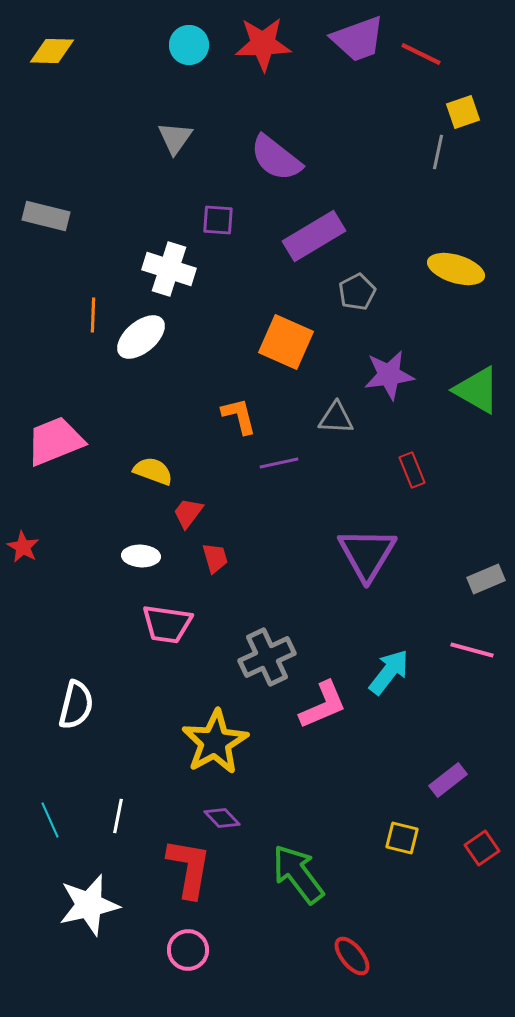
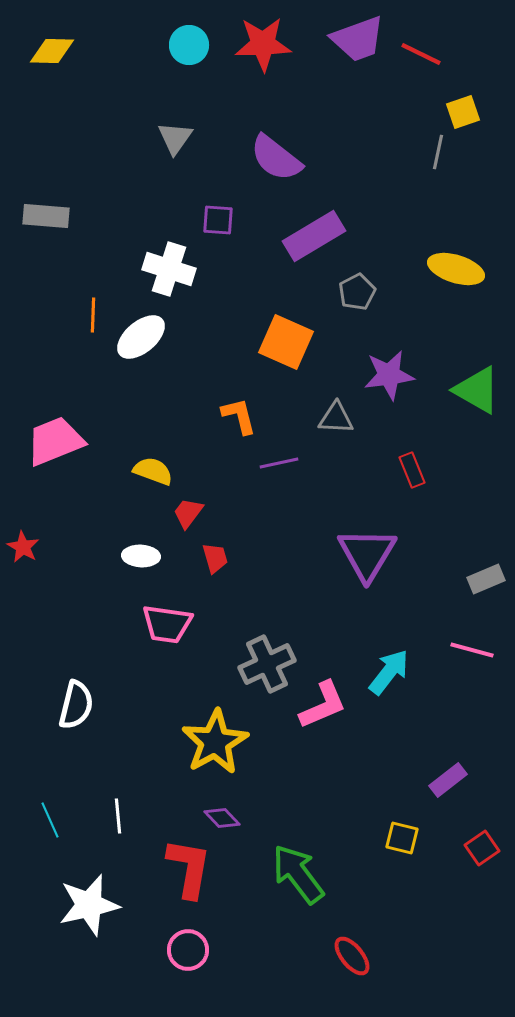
gray rectangle at (46, 216): rotated 9 degrees counterclockwise
gray cross at (267, 657): moved 7 px down
white line at (118, 816): rotated 16 degrees counterclockwise
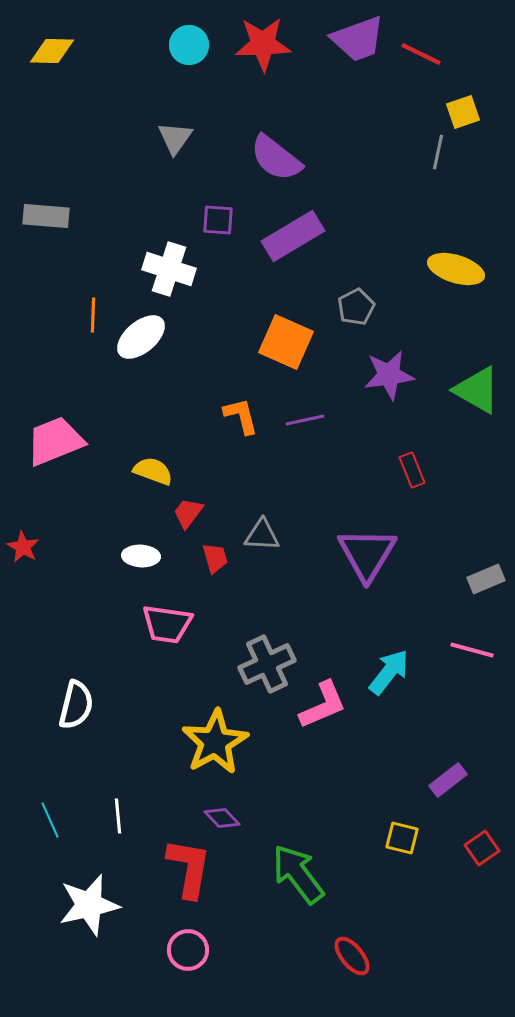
purple rectangle at (314, 236): moved 21 px left
gray pentagon at (357, 292): moved 1 px left, 15 px down
orange L-shape at (239, 416): moved 2 px right
gray triangle at (336, 418): moved 74 px left, 117 px down
purple line at (279, 463): moved 26 px right, 43 px up
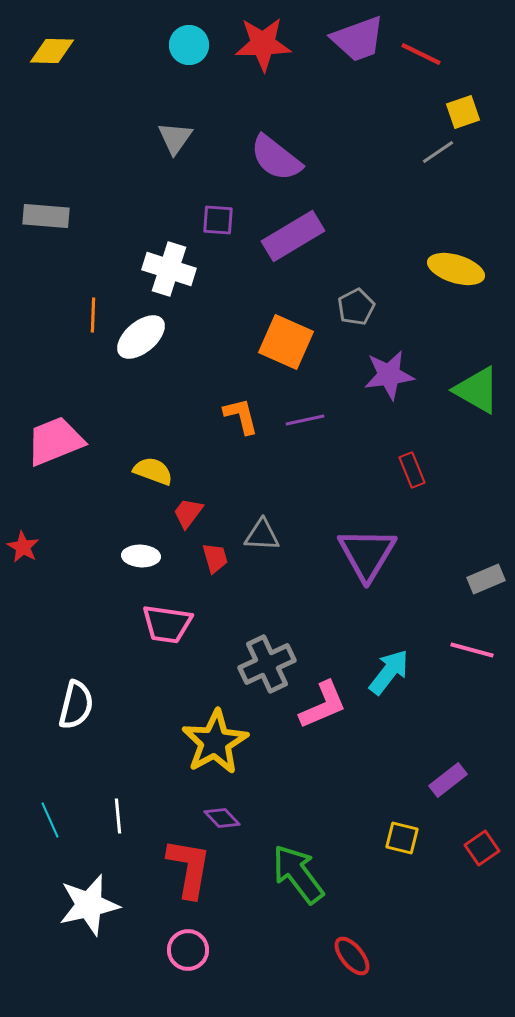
gray line at (438, 152): rotated 44 degrees clockwise
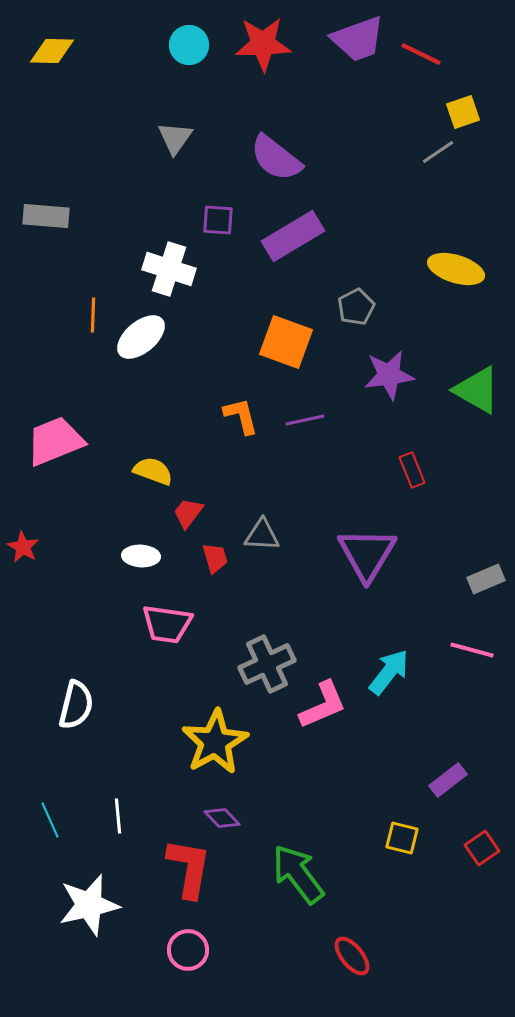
orange square at (286, 342): rotated 4 degrees counterclockwise
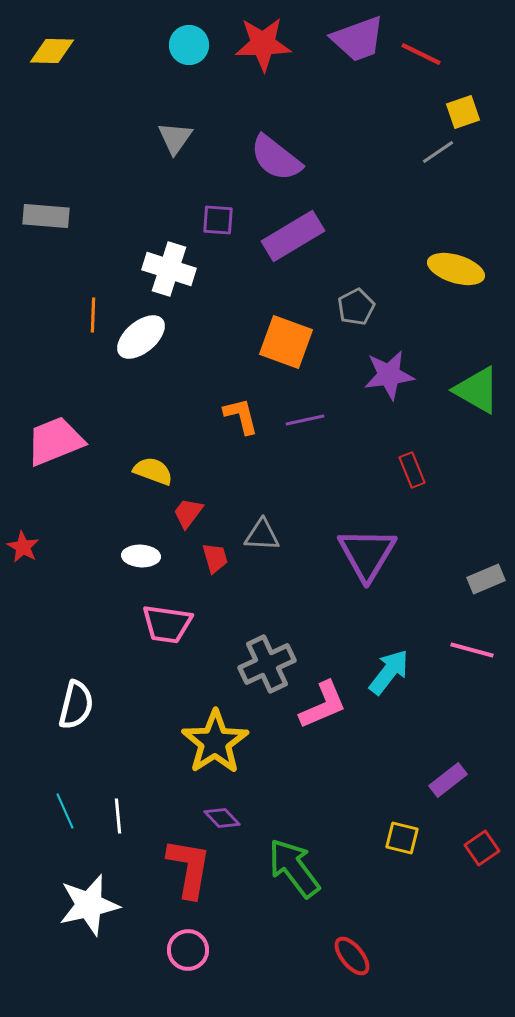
yellow star at (215, 742): rotated 4 degrees counterclockwise
cyan line at (50, 820): moved 15 px right, 9 px up
green arrow at (298, 874): moved 4 px left, 6 px up
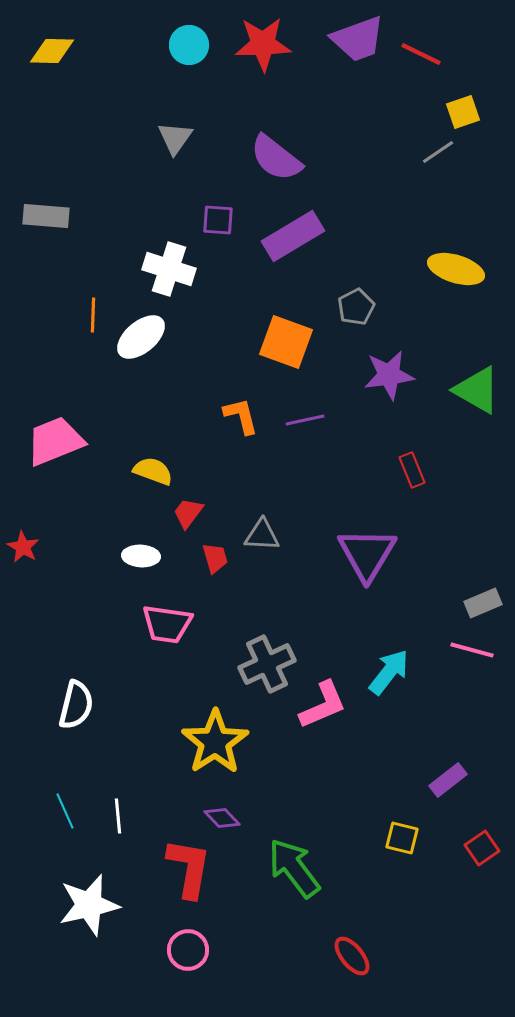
gray rectangle at (486, 579): moved 3 px left, 24 px down
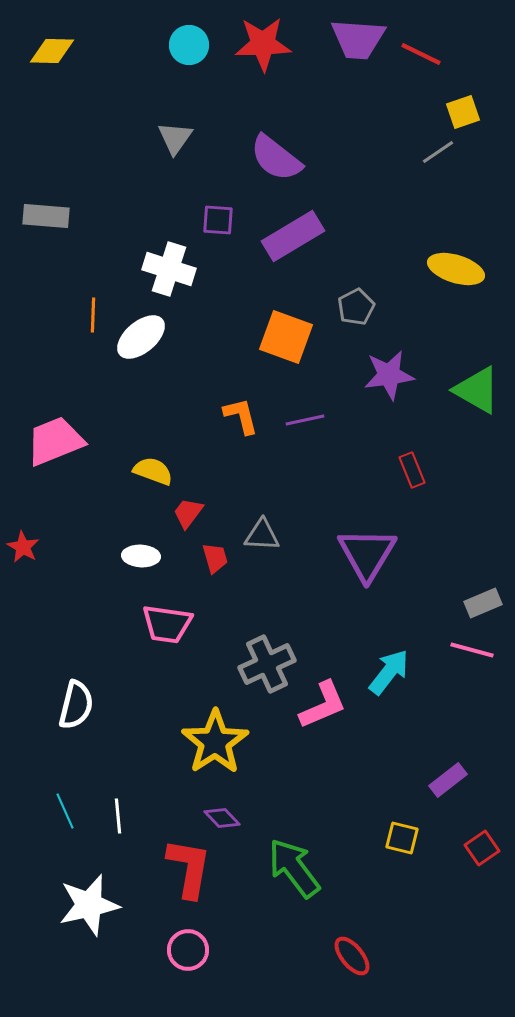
purple trapezoid at (358, 39): rotated 24 degrees clockwise
orange square at (286, 342): moved 5 px up
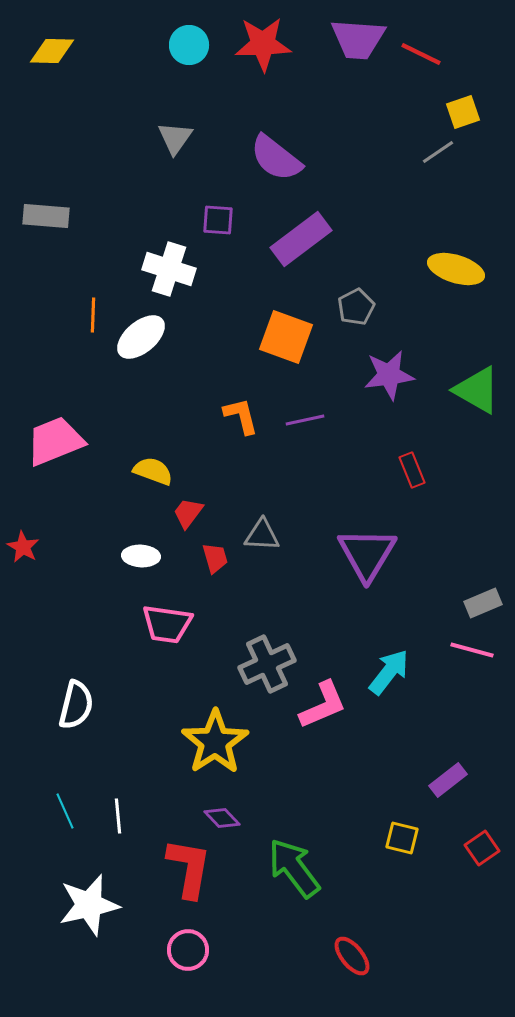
purple rectangle at (293, 236): moved 8 px right, 3 px down; rotated 6 degrees counterclockwise
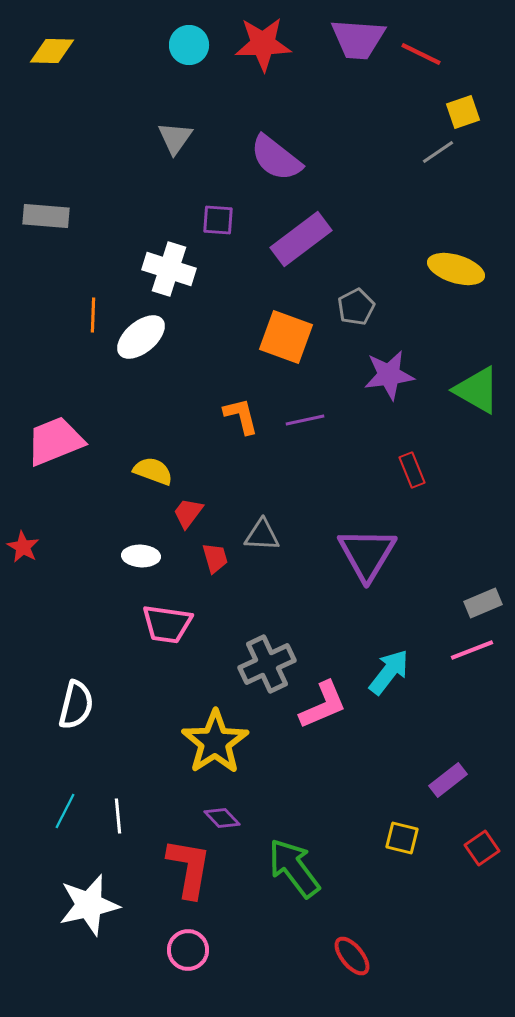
pink line at (472, 650): rotated 36 degrees counterclockwise
cyan line at (65, 811): rotated 51 degrees clockwise
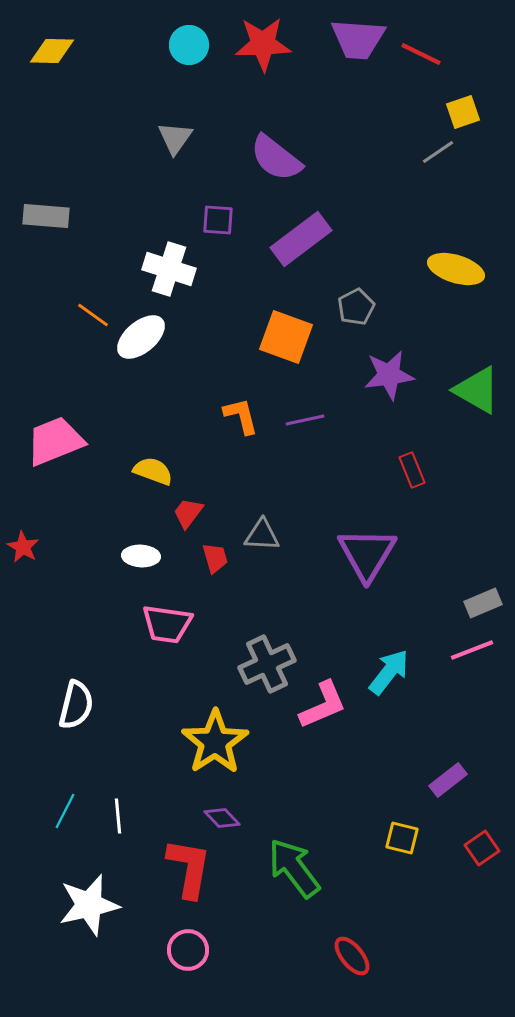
orange line at (93, 315): rotated 56 degrees counterclockwise
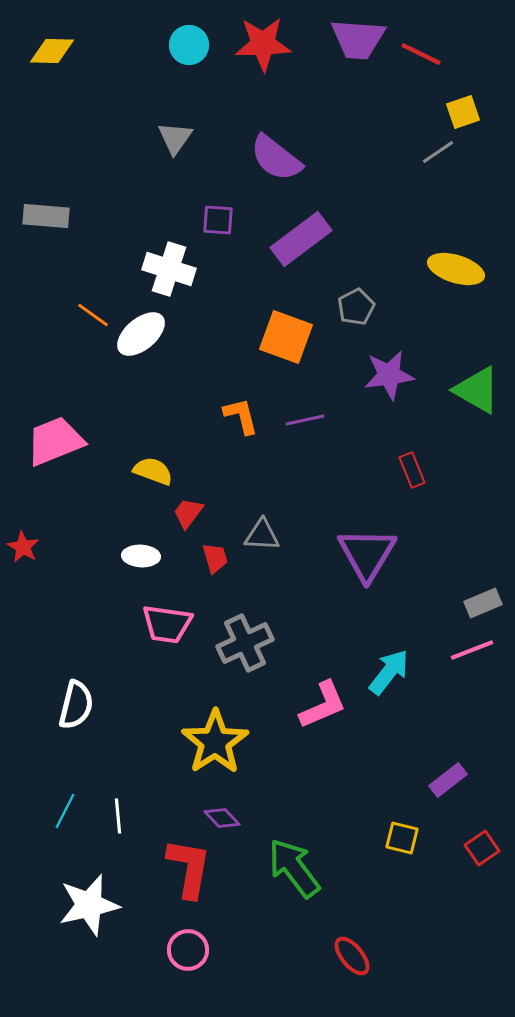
white ellipse at (141, 337): moved 3 px up
gray cross at (267, 664): moved 22 px left, 21 px up
